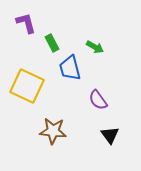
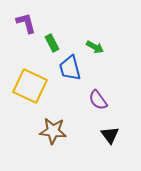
yellow square: moved 3 px right
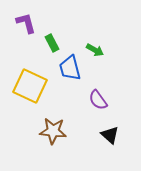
green arrow: moved 3 px down
black triangle: rotated 12 degrees counterclockwise
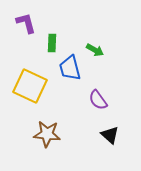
green rectangle: rotated 30 degrees clockwise
brown star: moved 6 px left, 3 px down
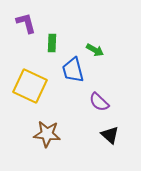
blue trapezoid: moved 3 px right, 2 px down
purple semicircle: moved 1 px right, 2 px down; rotated 10 degrees counterclockwise
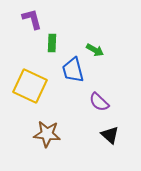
purple L-shape: moved 6 px right, 4 px up
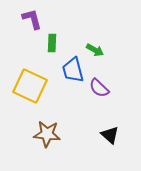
purple semicircle: moved 14 px up
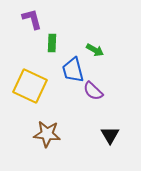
purple semicircle: moved 6 px left, 3 px down
black triangle: rotated 18 degrees clockwise
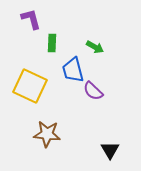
purple L-shape: moved 1 px left
green arrow: moved 3 px up
black triangle: moved 15 px down
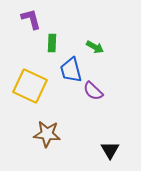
blue trapezoid: moved 2 px left
